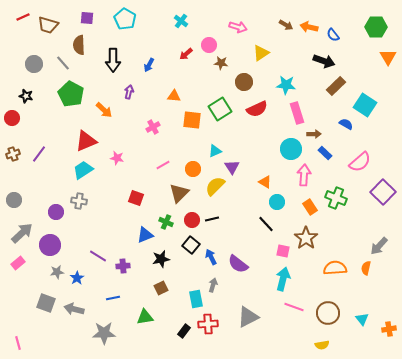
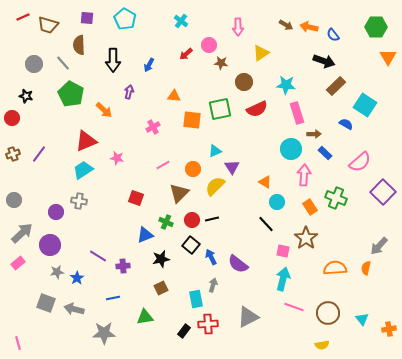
pink arrow at (238, 27): rotated 72 degrees clockwise
green square at (220, 109): rotated 20 degrees clockwise
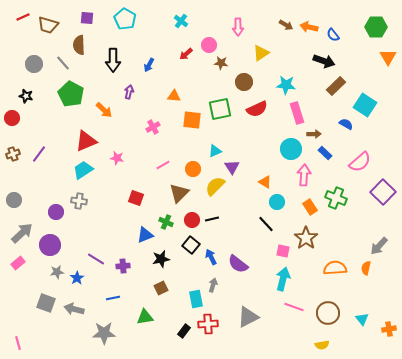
purple line at (98, 256): moved 2 px left, 3 px down
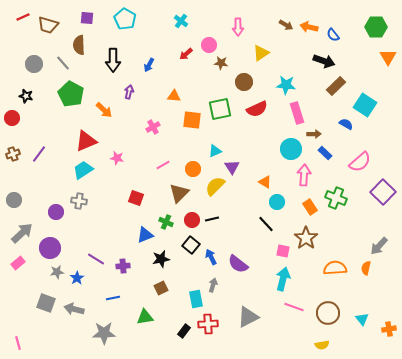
purple circle at (50, 245): moved 3 px down
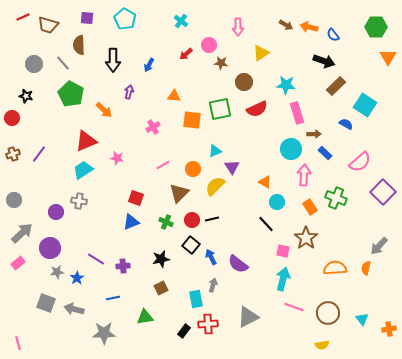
blue triangle at (145, 235): moved 14 px left, 13 px up
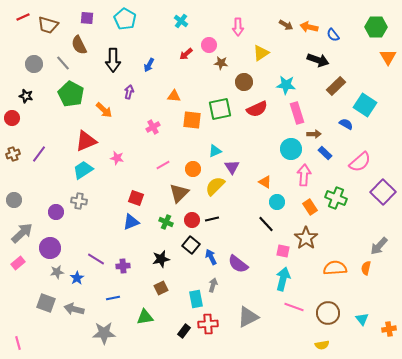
brown semicircle at (79, 45): rotated 24 degrees counterclockwise
black arrow at (324, 61): moved 6 px left, 1 px up
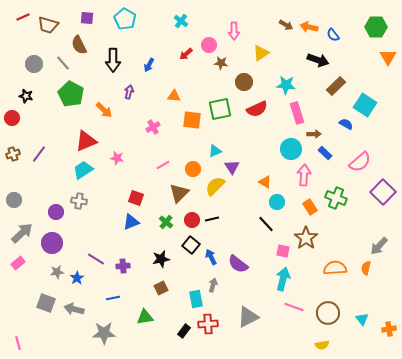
pink arrow at (238, 27): moved 4 px left, 4 px down
green cross at (166, 222): rotated 16 degrees clockwise
purple circle at (50, 248): moved 2 px right, 5 px up
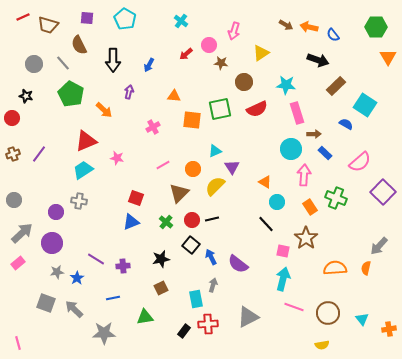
pink arrow at (234, 31): rotated 18 degrees clockwise
gray arrow at (74, 309): rotated 30 degrees clockwise
